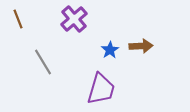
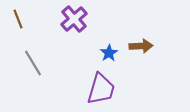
blue star: moved 1 px left, 3 px down
gray line: moved 10 px left, 1 px down
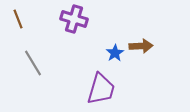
purple cross: rotated 32 degrees counterclockwise
blue star: moved 6 px right
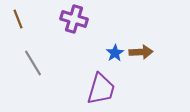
brown arrow: moved 6 px down
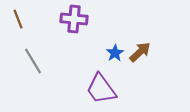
purple cross: rotated 12 degrees counterclockwise
brown arrow: moved 1 px left; rotated 40 degrees counterclockwise
gray line: moved 2 px up
purple trapezoid: rotated 128 degrees clockwise
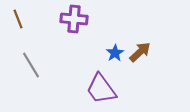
gray line: moved 2 px left, 4 px down
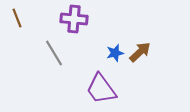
brown line: moved 1 px left, 1 px up
blue star: rotated 18 degrees clockwise
gray line: moved 23 px right, 12 px up
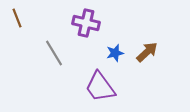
purple cross: moved 12 px right, 4 px down; rotated 8 degrees clockwise
brown arrow: moved 7 px right
purple trapezoid: moved 1 px left, 2 px up
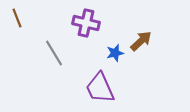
brown arrow: moved 6 px left, 11 px up
purple trapezoid: moved 1 px down; rotated 12 degrees clockwise
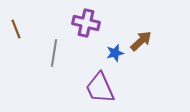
brown line: moved 1 px left, 11 px down
gray line: rotated 40 degrees clockwise
